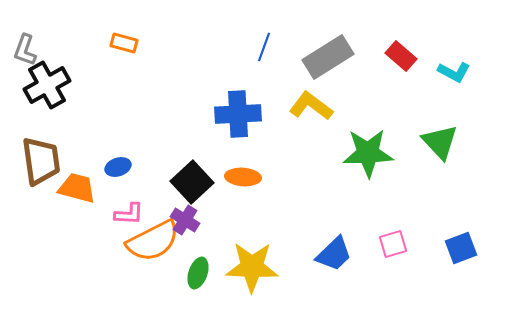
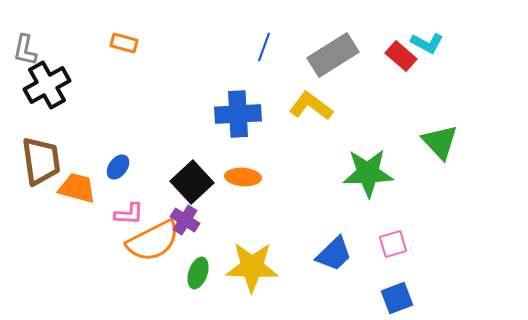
gray L-shape: rotated 8 degrees counterclockwise
gray rectangle: moved 5 px right, 2 px up
cyan L-shape: moved 27 px left, 29 px up
green star: moved 20 px down
blue ellipse: rotated 35 degrees counterclockwise
blue square: moved 64 px left, 50 px down
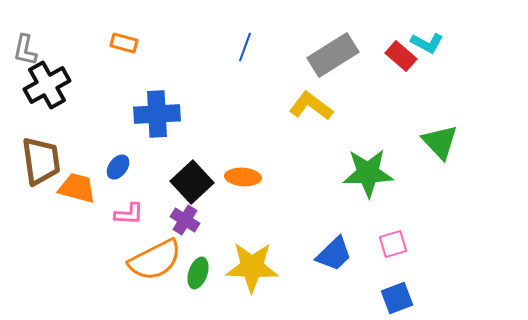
blue line: moved 19 px left
blue cross: moved 81 px left
orange semicircle: moved 2 px right, 19 px down
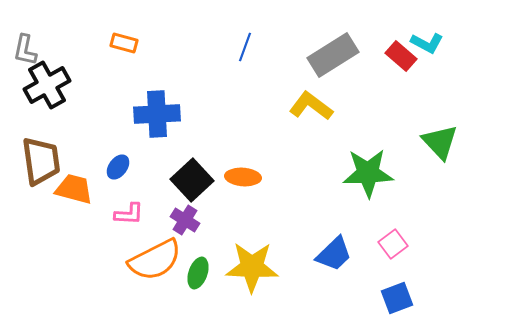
black square: moved 2 px up
orange trapezoid: moved 3 px left, 1 px down
pink square: rotated 20 degrees counterclockwise
